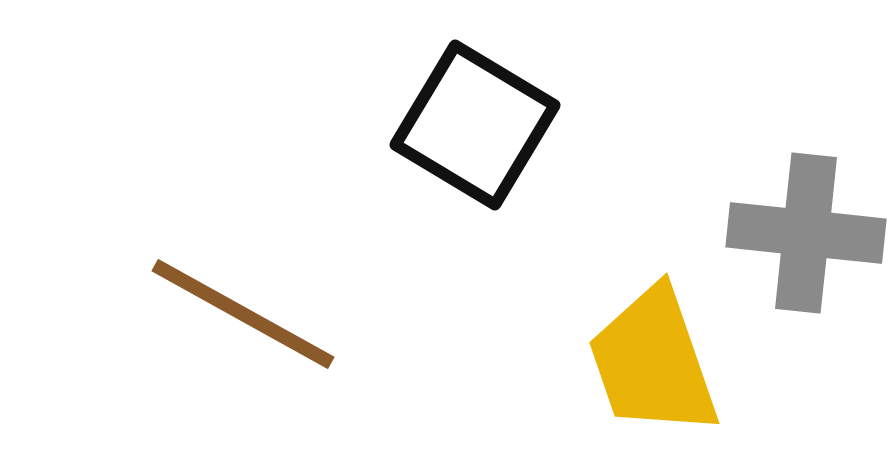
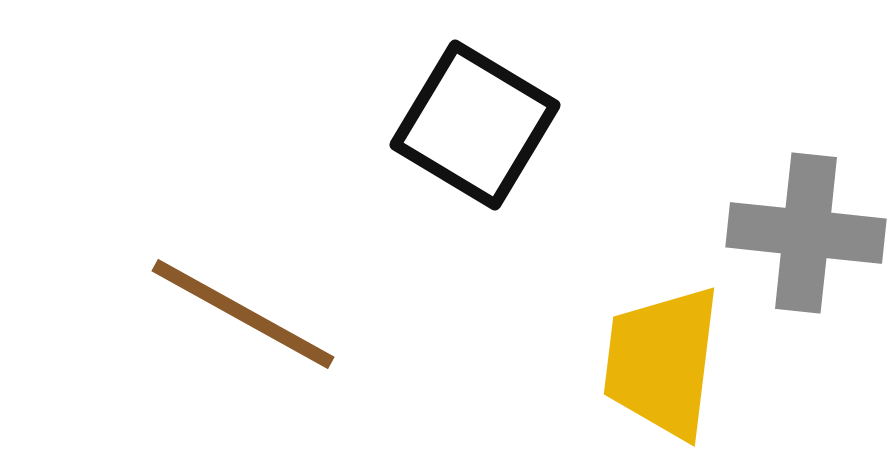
yellow trapezoid: moved 9 px right; rotated 26 degrees clockwise
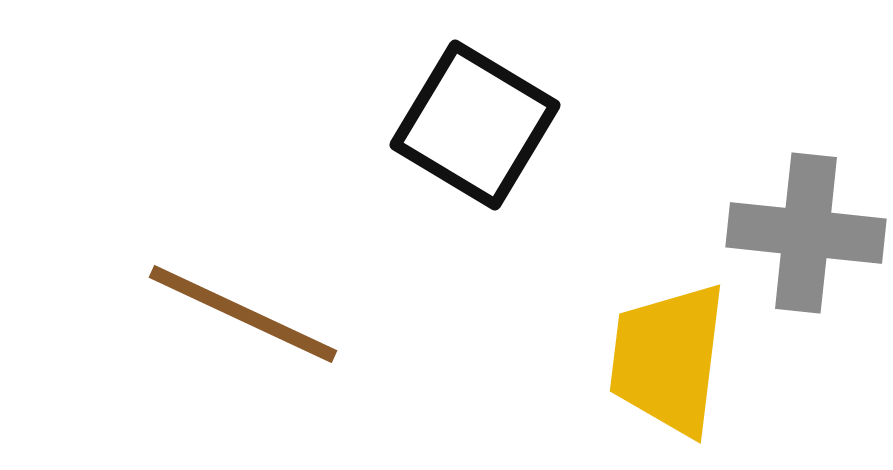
brown line: rotated 4 degrees counterclockwise
yellow trapezoid: moved 6 px right, 3 px up
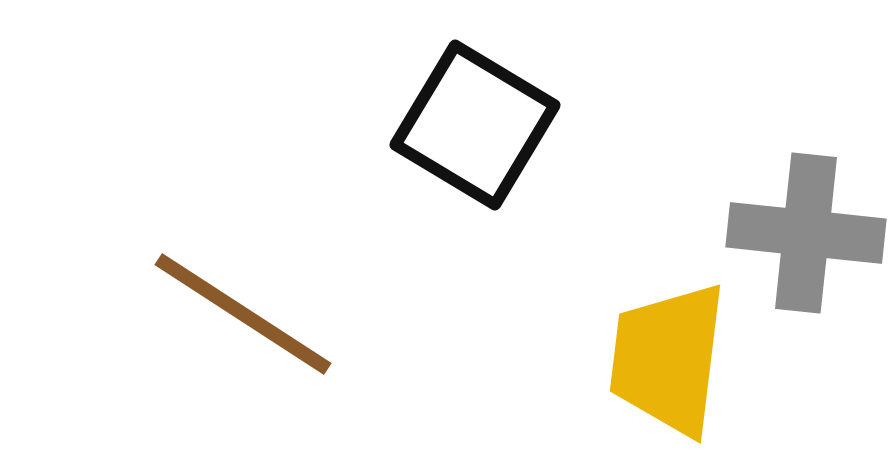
brown line: rotated 8 degrees clockwise
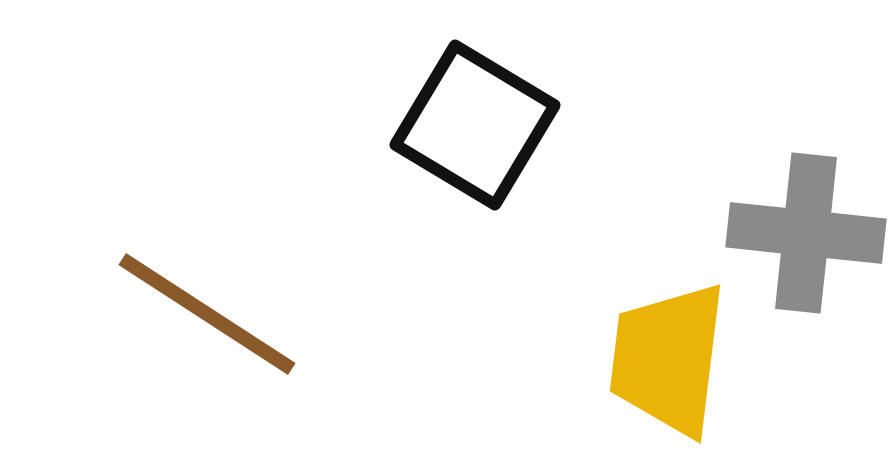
brown line: moved 36 px left
